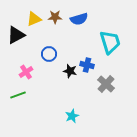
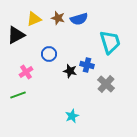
brown star: moved 3 px right, 1 px down; rotated 16 degrees clockwise
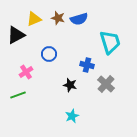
black star: moved 14 px down
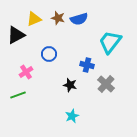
cyan trapezoid: rotated 125 degrees counterclockwise
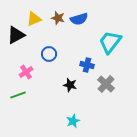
cyan star: moved 1 px right, 5 px down
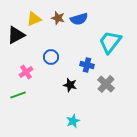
blue circle: moved 2 px right, 3 px down
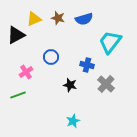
blue semicircle: moved 5 px right
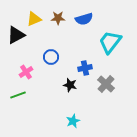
brown star: rotated 16 degrees counterclockwise
blue cross: moved 2 px left, 3 px down; rotated 24 degrees counterclockwise
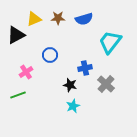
blue circle: moved 1 px left, 2 px up
cyan star: moved 15 px up
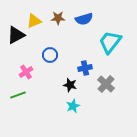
yellow triangle: moved 2 px down
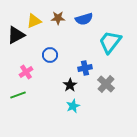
black star: rotated 24 degrees clockwise
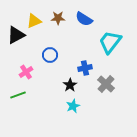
blue semicircle: rotated 48 degrees clockwise
